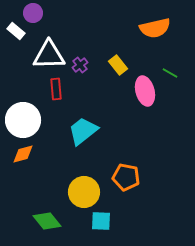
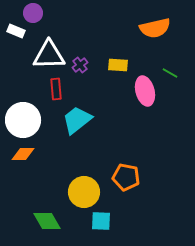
white rectangle: rotated 18 degrees counterclockwise
yellow rectangle: rotated 48 degrees counterclockwise
cyan trapezoid: moved 6 px left, 11 px up
orange diamond: rotated 15 degrees clockwise
green diamond: rotated 8 degrees clockwise
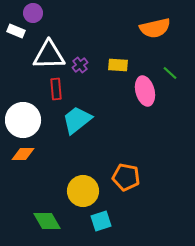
green line: rotated 14 degrees clockwise
yellow circle: moved 1 px left, 1 px up
cyan square: rotated 20 degrees counterclockwise
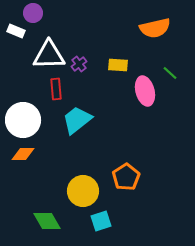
purple cross: moved 1 px left, 1 px up
orange pentagon: rotated 28 degrees clockwise
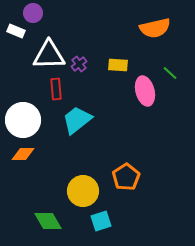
green diamond: moved 1 px right
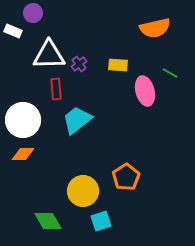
white rectangle: moved 3 px left
green line: rotated 14 degrees counterclockwise
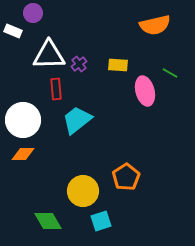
orange semicircle: moved 3 px up
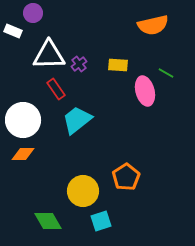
orange semicircle: moved 2 px left
green line: moved 4 px left
red rectangle: rotated 30 degrees counterclockwise
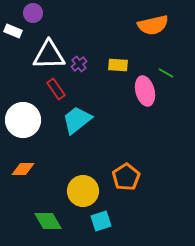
orange diamond: moved 15 px down
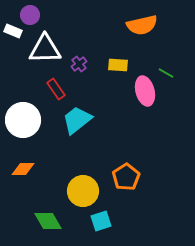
purple circle: moved 3 px left, 2 px down
orange semicircle: moved 11 px left
white triangle: moved 4 px left, 6 px up
